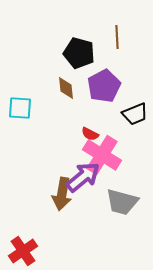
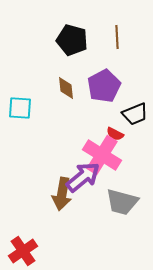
black pentagon: moved 7 px left, 13 px up
red semicircle: moved 25 px right
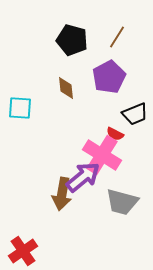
brown line: rotated 35 degrees clockwise
purple pentagon: moved 5 px right, 9 px up
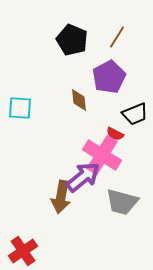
black pentagon: rotated 8 degrees clockwise
brown diamond: moved 13 px right, 12 px down
brown arrow: moved 1 px left, 3 px down
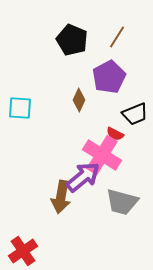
brown diamond: rotated 30 degrees clockwise
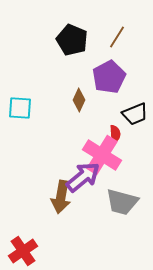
red semicircle: rotated 120 degrees counterclockwise
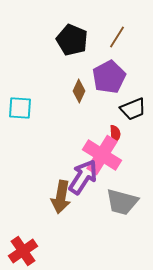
brown diamond: moved 9 px up
black trapezoid: moved 2 px left, 5 px up
purple arrow: rotated 18 degrees counterclockwise
